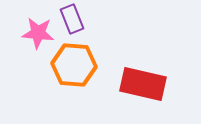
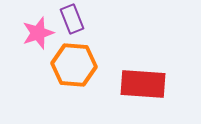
pink star: rotated 24 degrees counterclockwise
red rectangle: rotated 9 degrees counterclockwise
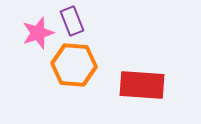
purple rectangle: moved 2 px down
red rectangle: moved 1 px left, 1 px down
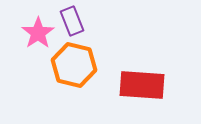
pink star: rotated 16 degrees counterclockwise
orange hexagon: rotated 9 degrees clockwise
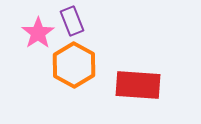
orange hexagon: rotated 15 degrees clockwise
red rectangle: moved 4 px left
